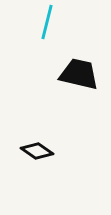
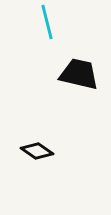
cyan line: rotated 28 degrees counterclockwise
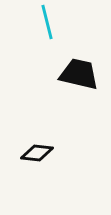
black diamond: moved 2 px down; rotated 28 degrees counterclockwise
